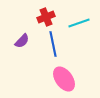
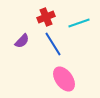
blue line: rotated 20 degrees counterclockwise
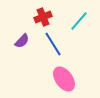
red cross: moved 3 px left
cyan line: moved 2 px up; rotated 30 degrees counterclockwise
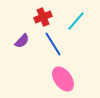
cyan line: moved 3 px left
pink ellipse: moved 1 px left
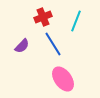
cyan line: rotated 20 degrees counterclockwise
purple semicircle: moved 5 px down
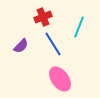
cyan line: moved 3 px right, 6 px down
purple semicircle: moved 1 px left
pink ellipse: moved 3 px left
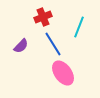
pink ellipse: moved 3 px right, 6 px up
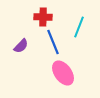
red cross: rotated 24 degrees clockwise
blue line: moved 2 px up; rotated 10 degrees clockwise
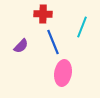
red cross: moved 3 px up
cyan line: moved 3 px right
pink ellipse: rotated 45 degrees clockwise
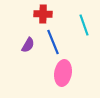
cyan line: moved 2 px right, 2 px up; rotated 40 degrees counterclockwise
purple semicircle: moved 7 px right, 1 px up; rotated 14 degrees counterclockwise
